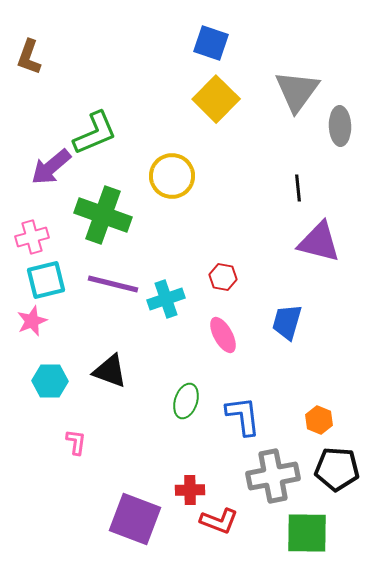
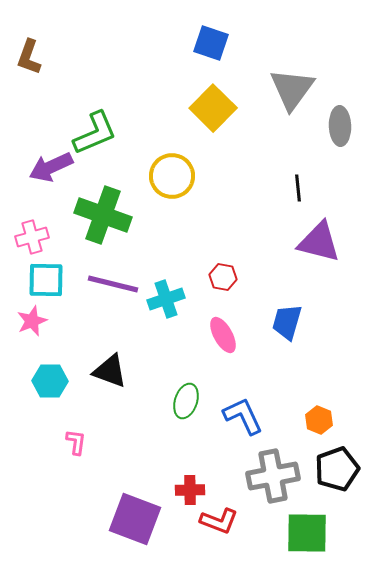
gray triangle: moved 5 px left, 2 px up
yellow square: moved 3 px left, 9 px down
purple arrow: rotated 15 degrees clockwise
cyan square: rotated 15 degrees clockwise
blue L-shape: rotated 18 degrees counterclockwise
black pentagon: rotated 24 degrees counterclockwise
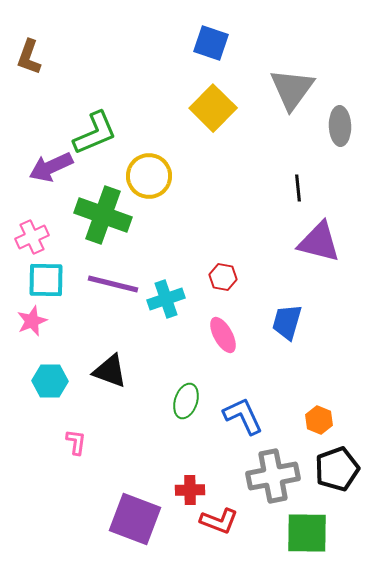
yellow circle: moved 23 px left
pink cross: rotated 8 degrees counterclockwise
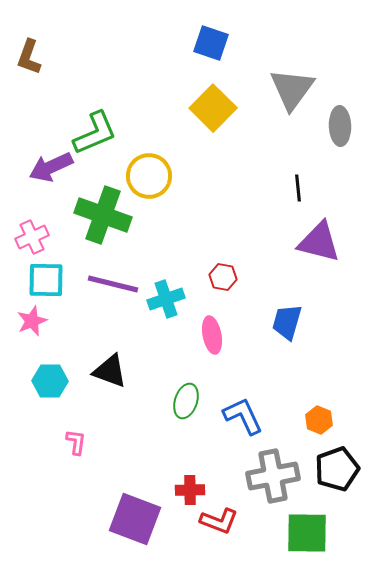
pink ellipse: moved 11 px left; rotated 18 degrees clockwise
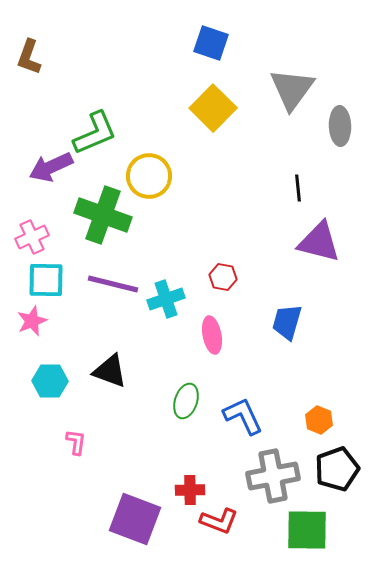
green square: moved 3 px up
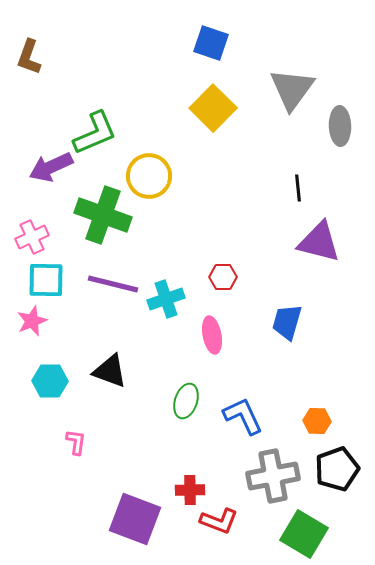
red hexagon: rotated 12 degrees counterclockwise
orange hexagon: moved 2 px left, 1 px down; rotated 20 degrees counterclockwise
green square: moved 3 px left, 4 px down; rotated 30 degrees clockwise
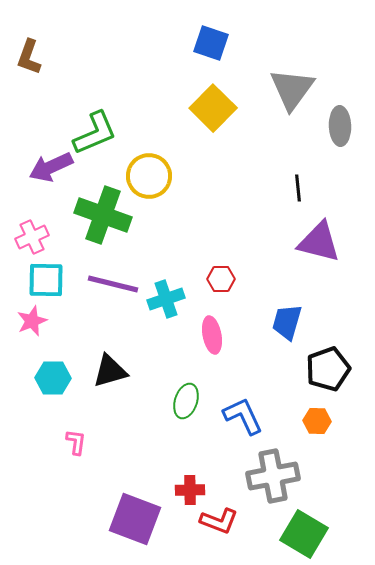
red hexagon: moved 2 px left, 2 px down
black triangle: rotated 36 degrees counterclockwise
cyan hexagon: moved 3 px right, 3 px up
black pentagon: moved 9 px left, 100 px up
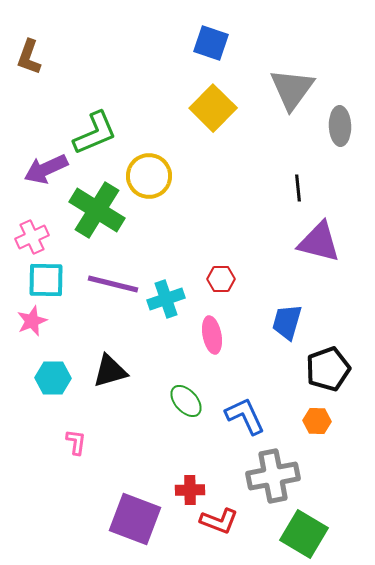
purple arrow: moved 5 px left, 2 px down
green cross: moved 6 px left, 5 px up; rotated 12 degrees clockwise
green ellipse: rotated 60 degrees counterclockwise
blue L-shape: moved 2 px right
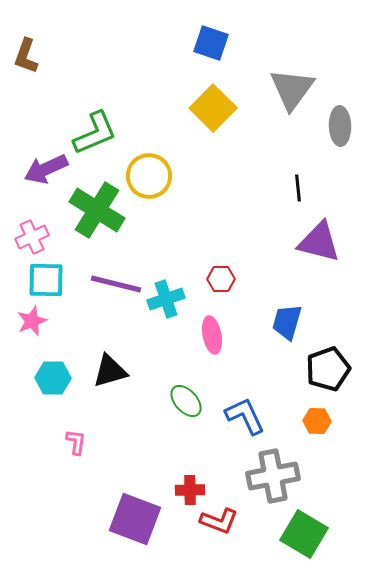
brown L-shape: moved 3 px left, 1 px up
purple line: moved 3 px right
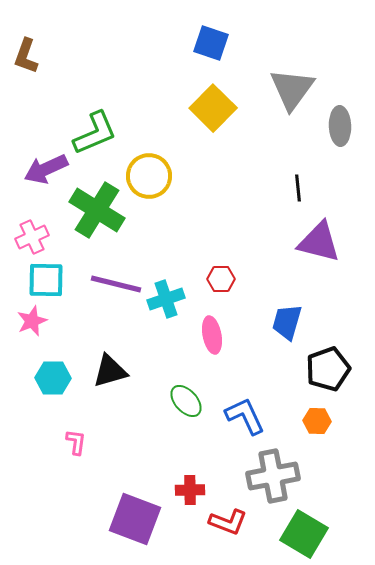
red L-shape: moved 9 px right, 1 px down
